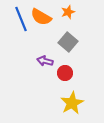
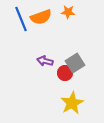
orange star: rotated 24 degrees clockwise
orange semicircle: rotated 50 degrees counterclockwise
gray square: moved 7 px right, 21 px down; rotated 18 degrees clockwise
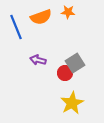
blue line: moved 5 px left, 8 px down
purple arrow: moved 7 px left, 1 px up
